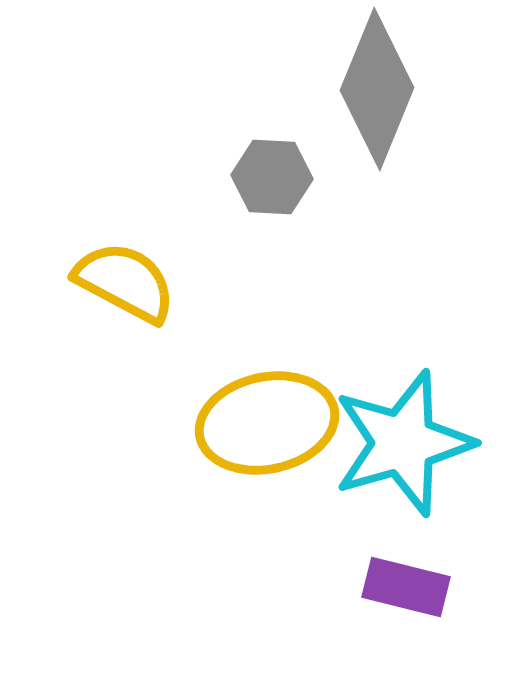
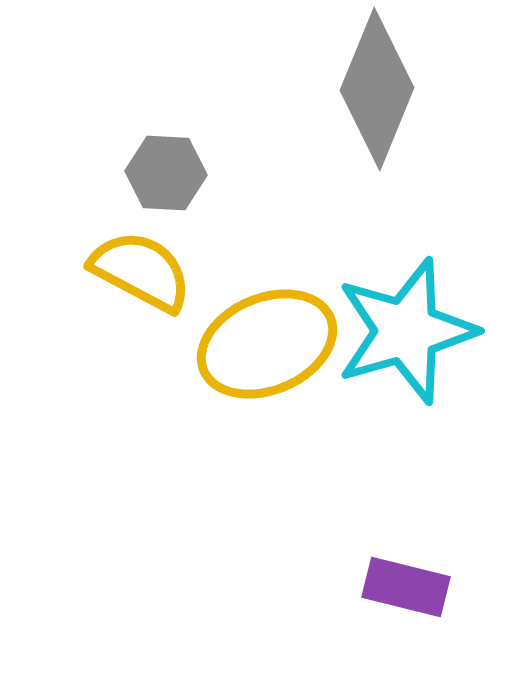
gray hexagon: moved 106 px left, 4 px up
yellow semicircle: moved 16 px right, 11 px up
yellow ellipse: moved 79 px up; rotated 11 degrees counterclockwise
cyan star: moved 3 px right, 112 px up
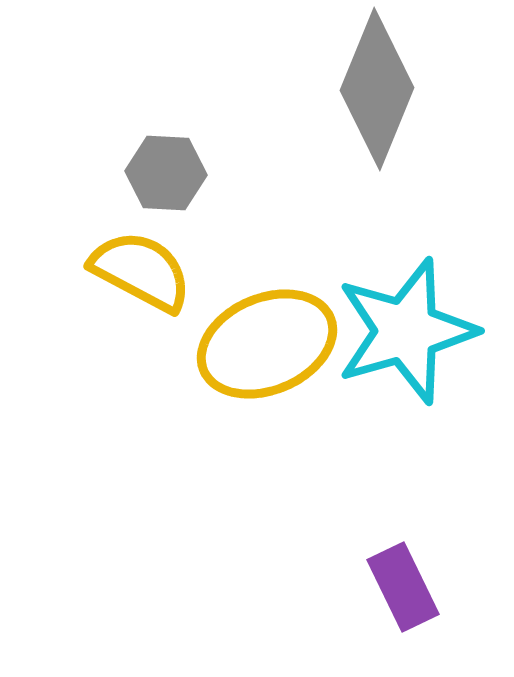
purple rectangle: moved 3 px left; rotated 50 degrees clockwise
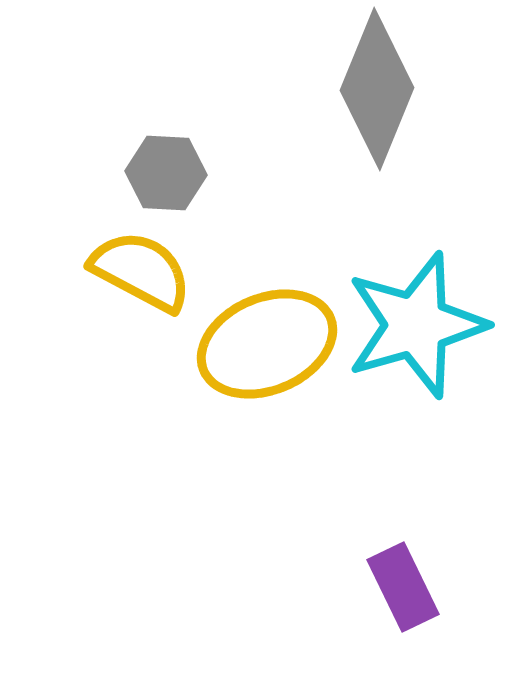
cyan star: moved 10 px right, 6 px up
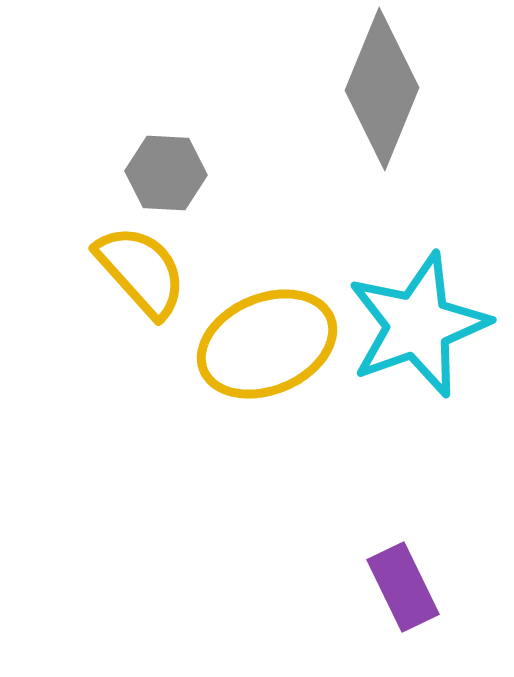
gray diamond: moved 5 px right
yellow semicircle: rotated 20 degrees clockwise
cyan star: moved 2 px right; rotated 4 degrees counterclockwise
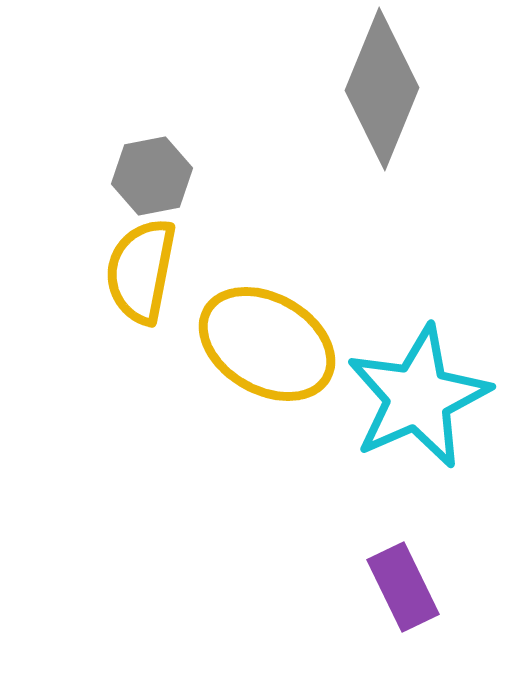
gray hexagon: moved 14 px left, 3 px down; rotated 14 degrees counterclockwise
yellow semicircle: rotated 127 degrees counterclockwise
cyan star: moved 72 px down; rotated 4 degrees counterclockwise
yellow ellipse: rotated 53 degrees clockwise
